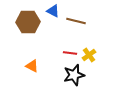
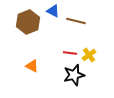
brown hexagon: rotated 20 degrees counterclockwise
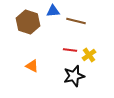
blue triangle: rotated 32 degrees counterclockwise
brown hexagon: rotated 20 degrees counterclockwise
red line: moved 3 px up
black star: moved 1 px down
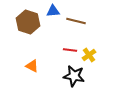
black star: rotated 25 degrees clockwise
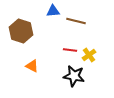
brown hexagon: moved 7 px left, 9 px down
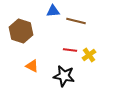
black star: moved 10 px left
